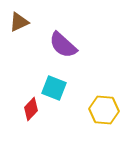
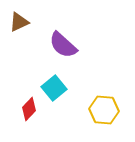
cyan square: rotated 30 degrees clockwise
red diamond: moved 2 px left
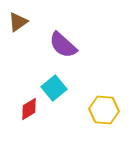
brown triangle: moved 1 px left; rotated 10 degrees counterclockwise
red diamond: rotated 15 degrees clockwise
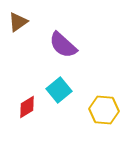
cyan square: moved 5 px right, 2 px down
red diamond: moved 2 px left, 2 px up
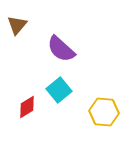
brown triangle: moved 1 px left, 3 px down; rotated 15 degrees counterclockwise
purple semicircle: moved 2 px left, 4 px down
yellow hexagon: moved 2 px down
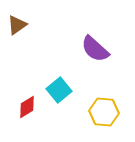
brown triangle: rotated 15 degrees clockwise
purple semicircle: moved 34 px right
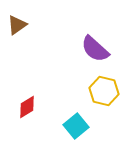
cyan square: moved 17 px right, 36 px down
yellow hexagon: moved 21 px up; rotated 8 degrees clockwise
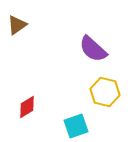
purple semicircle: moved 2 px left
yellow hexagon: moved 1 px right, 1 px down
cyan square: rotated 20 degrees clockwise
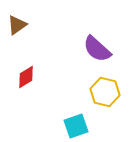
purple semicircle: moved 4 px right
red diamond: moved 1 px left, 30 px up
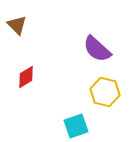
brown triangle: rotated 40 degrees counterclockwise
